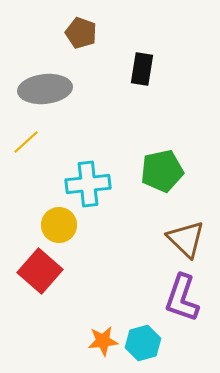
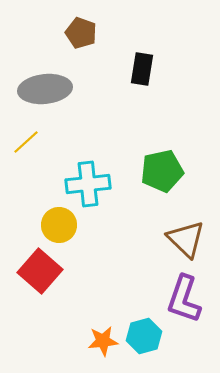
purple L-shape: moved 2 px right, 1 px down
cyan hexagon: moved 1 px right, 7 px up
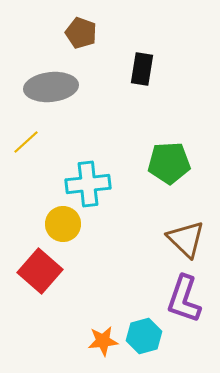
gray ellipse: moved 6 px right, 2 px up
green pentagon: moved 7 px right, 8 px up; rotated 9 degrees clockwise
yellow circle: moved 4 px right, 1 px up
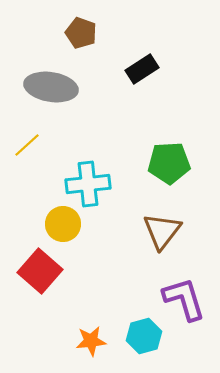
black rectangle: rotated 48 degrees clockwise
gray ellipse: rotated 15 degrees clockwise
yellow line: moved 1 px right, 3 px down
brown triangle: moved 24 px left, 8 px up; rotated 24 degrees clockwise
purple L-shape: rotated 144 degrees clockwise
orange star: moved 12 px left
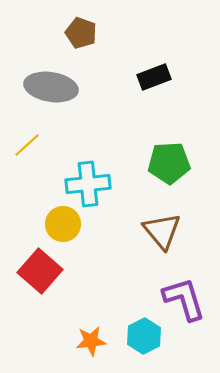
black rectangle: moved 12 px right, 8 px down; rotated 12 degrees clockwise
brown triangle: rotated 18 degrees counterclockwise
cyan hexagon: rotated 12 degrees counterclockwise
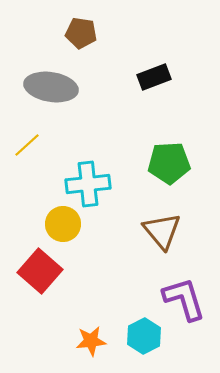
brown pentagon: rotated 12 degrees counterclockwise
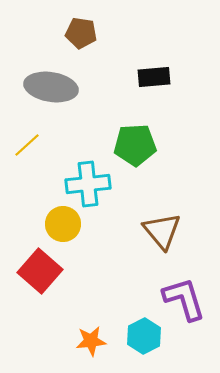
black rectangle: rotated 16 degrees clockwise
green pentagon: moved 34 px left, 18 px up
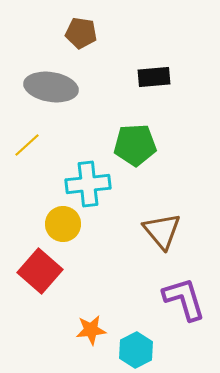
cyan hexagon: moved 8 px left, 14 px down
orange star: moved 11 px up
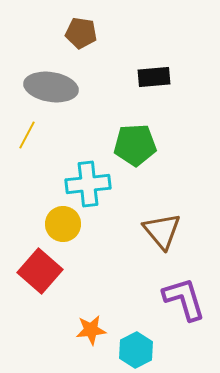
yellow line: moved 10 px up; rotated 20 degrees counterclockwise
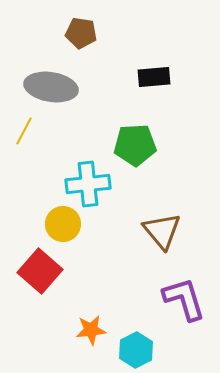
yellow line: moved 3 px left, 4 px up
